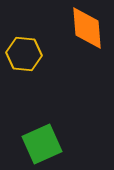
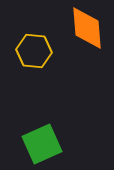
yellow hexagon: moved 10 px right, 3 px up
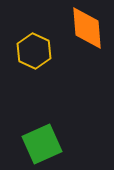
yellow hexagon: rotated 20 degrees clockwise
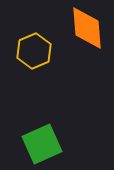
yellow hexagon: rotated 12 degrees clockwise
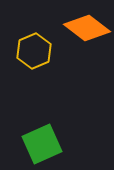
orange diamond: rotated 48 degrees counterclockwise
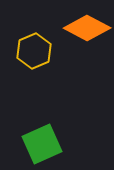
orange diamond: rotated 9 degrees counterclockwise
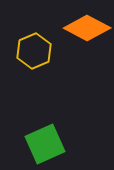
green square: moved 3 px right
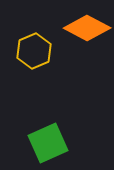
green square: moved 3 px right, 1 px up
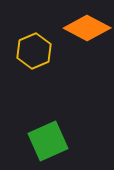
green square: moved 2 px up
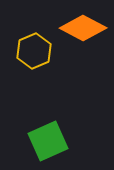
orange diamond: moved 4 px left
